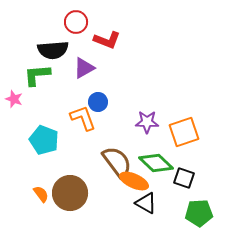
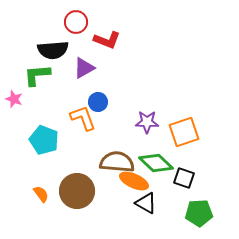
brown semicircle: rotated 48 degrees counterclockwise
brown circle: moved 7 px right, 2 px up
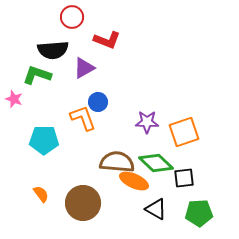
red circle: moved 4 px left, 5 px up
green L-shape: rotated 24 degrees clockwise
cyan pentagon: rotated 20 degrees counterclockwise
black square: rotated 25 degrees counterclockwise
brown circle: moved 6 px right, 12 px down
black triangle: moved 10 px right, 6 px down
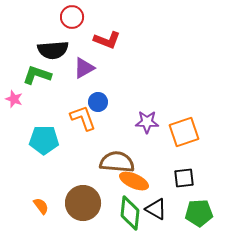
green diamond: moved 26 px left, 50 px down; rotated 52 degrees clockwise
orange semicircle: moved 12 px down
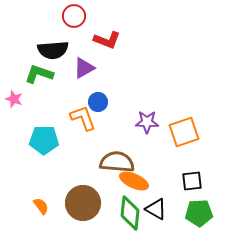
red circle: moved 2 px right, 1 px up
green L-shape: moved 2 px right, 1 px up
black square: moved 8 px right, 3 px down
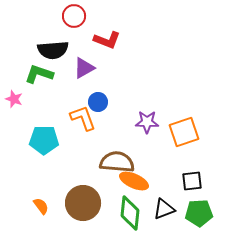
black triangle: moved 8 px right; rotated 50 degrees counterclockwise
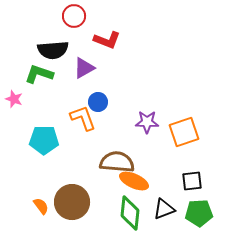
brown circle: moved 11 px left, 1 px up
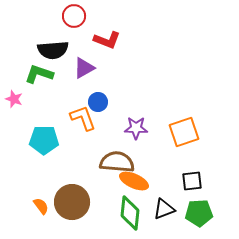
purple star: moved 11 px left, 6 px down
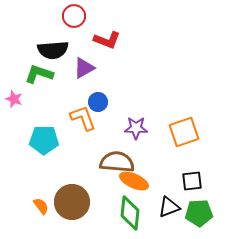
black triangle: moved 5 px right, 2 px up
